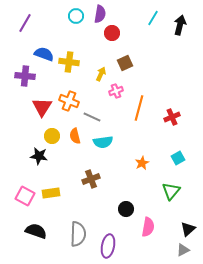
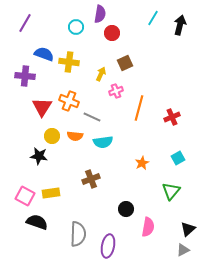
cyan circle: moved 11 px down
orange semicircle: rotated 70 degrees counterclockwise
black semicircle: moved 1 px right, 9 px up
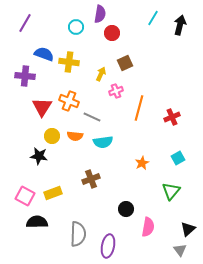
yellow rectangle: moved 2 px right; rotated 12 degrees counterclockwise
black semicircle: rotated 20 degrees counterclockwise
gray triangle: moved 3 px left; rotated 40 degrees counterclockwise
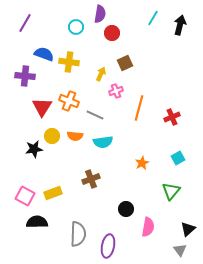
gray line: moved 3 px right, 2 px up
black star: moved 5 px left, 7 px up; rotated 18 degrees counterclockwise
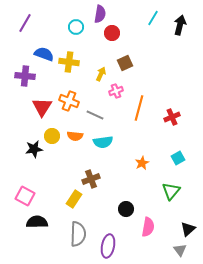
yellow rectangle: moved 21 px right, 6 px down; rotated 36 degrees counterclockwise
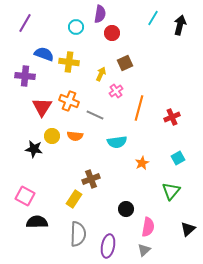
pink cross: rotated 16 degrees counterclockwise
cyan semicircle: moved 14 px right
black star: rotated 18 degrees clockwise
gray triangle: moved 36 px left; rotated 24 degrees clockwise
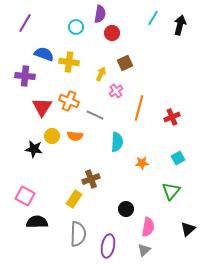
cyan semicircle: rotated 78 degrees counterclockwise
orange star: rotated 24 degrees clockwise
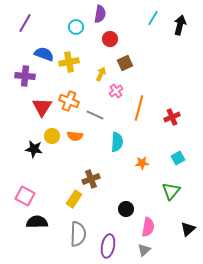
red circle: moved 2 px left, 6 px down
yellow cross: rotated 18 degrees counterclockwise
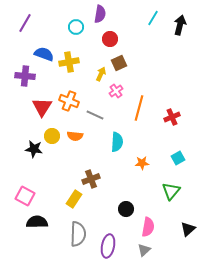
brown square: moved 6 px left
